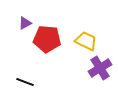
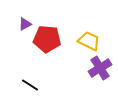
purple triangle: moved 1 px down
yellow trapezoid: moved 3 px right
black line: moved 5 px right, 3 px down; rotated 12 degrees clockwise
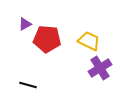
black line: moved 2 px left; rotated 18 degrees counterclockwise
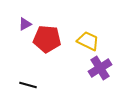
yellow trapezoid: moved 1 px left
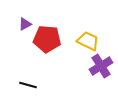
purple cross: moved 1 px right, 2 px up
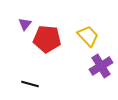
purple triangle: rotated 24 degrees counterclockwise
yellow trapezoid: moved 5 px up; rotated 20 degrees clockwise
black line: moved 2 px right, 1 px up
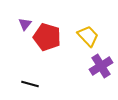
red pentagon: moved 2 px up; rotated 12 degrees clockwise
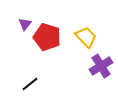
yellow trapezoid: moved 2 px left, 1 px down
black line: rotated 54 degrees counterclockwise
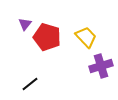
purple cross: rotated 15 degrees clockwise
